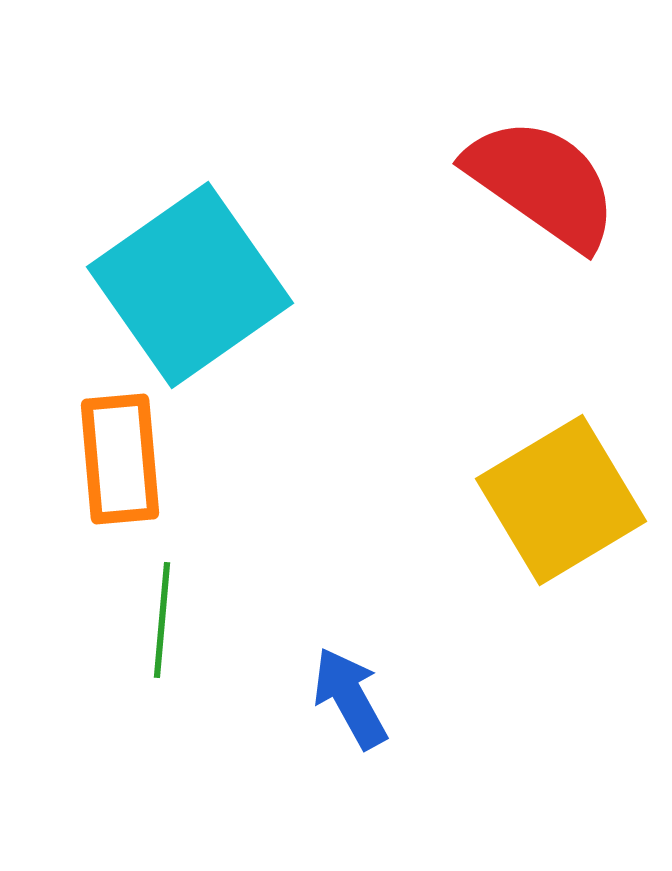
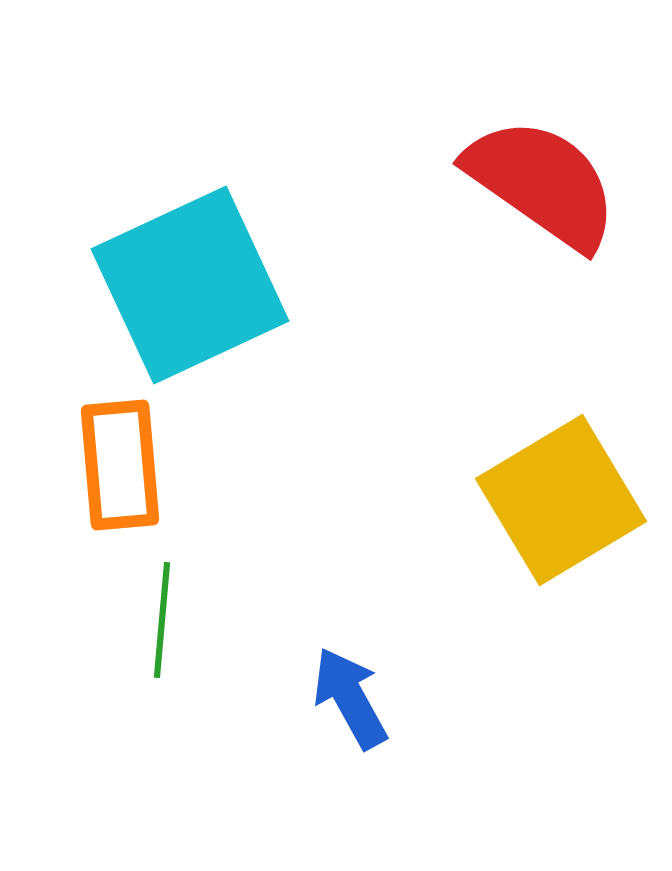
cyan square: rotated 10 degrees clockwise
orange rectangle: moved 6 px down
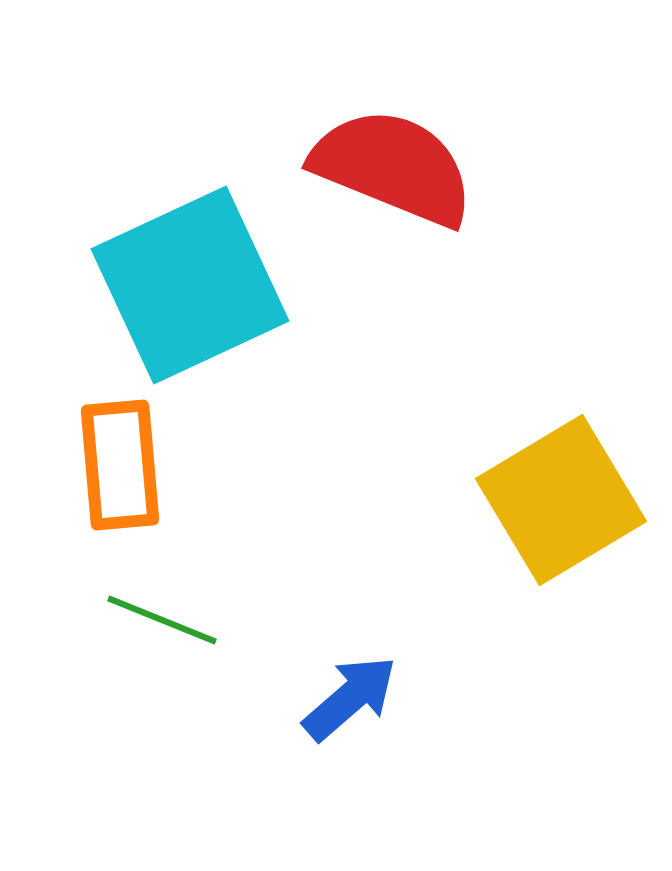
red semicircle: moved 149 px left, 16 px up; rotated 13 degrees counterclockwise
green line: rotated 73 degrees counterclockwise
blue arrow: rotated 78 degrees clockwise
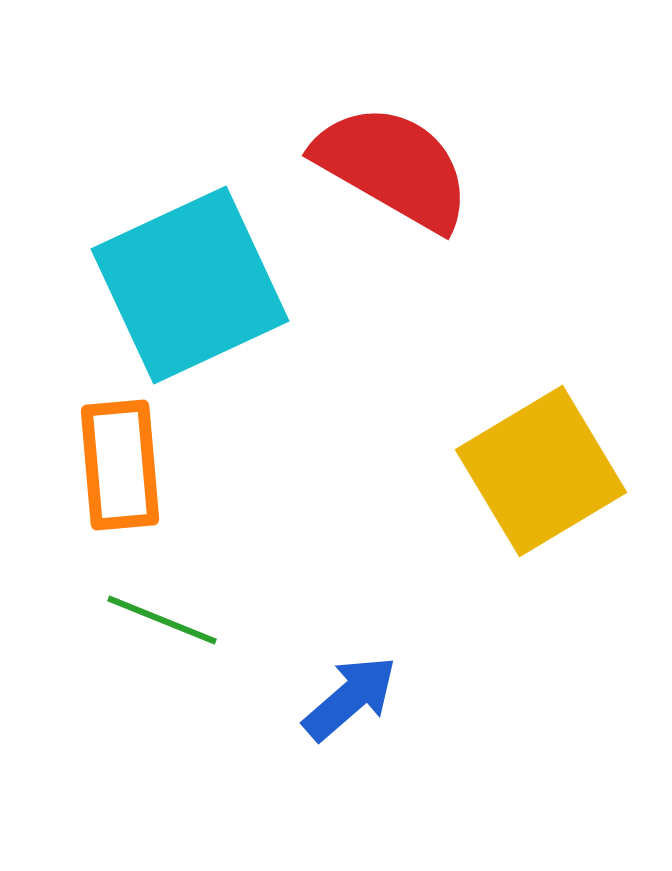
red semicircle: rotated 8 degrees clockwise
yellow square: moved 20 px left, 29 px up
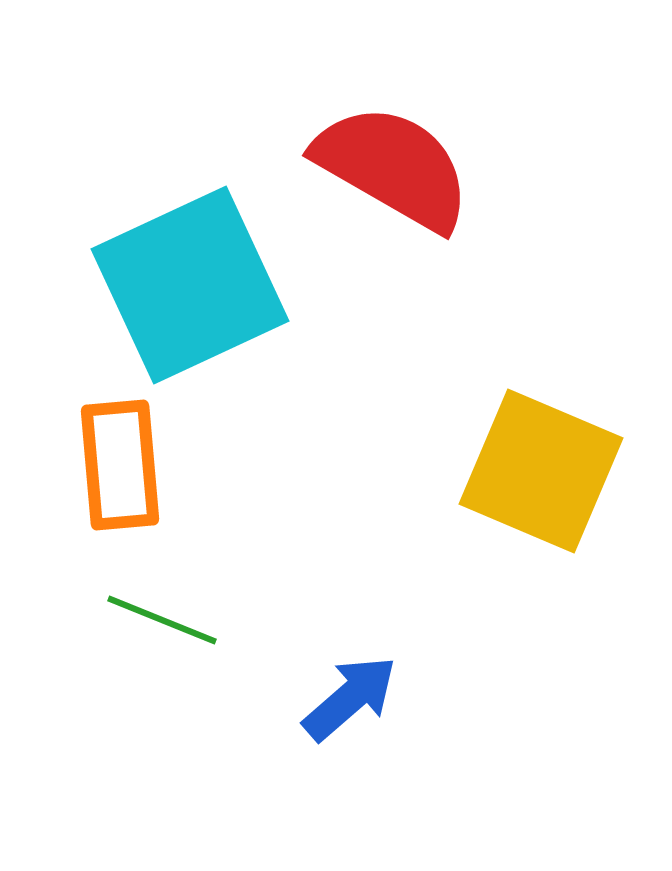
yellow square: rotated 36 degrees counterclockwise
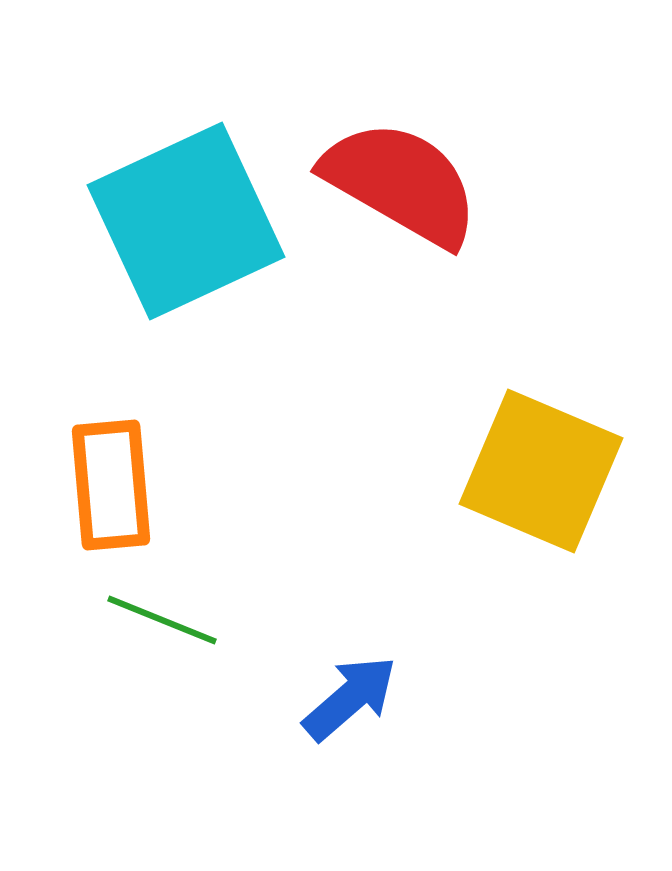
red semicircle: moved 8 px right, 16 px down
cyan square: moved 4 px left, 64 px up
orange rectangle: moved 9 px left, 20 px down
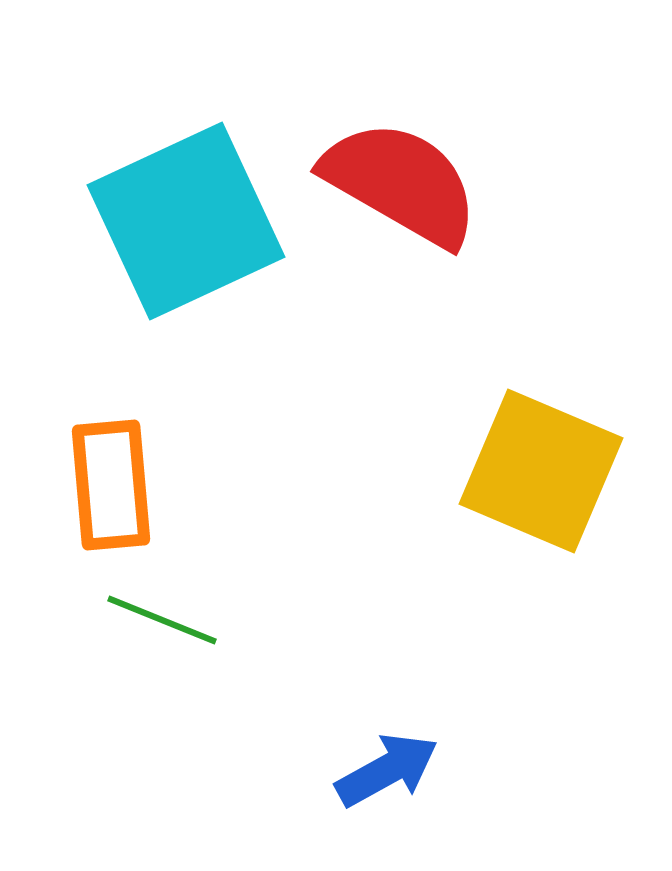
blue arrow: moved 37 px right, 72 px down; rotated 12 degrees clockwise
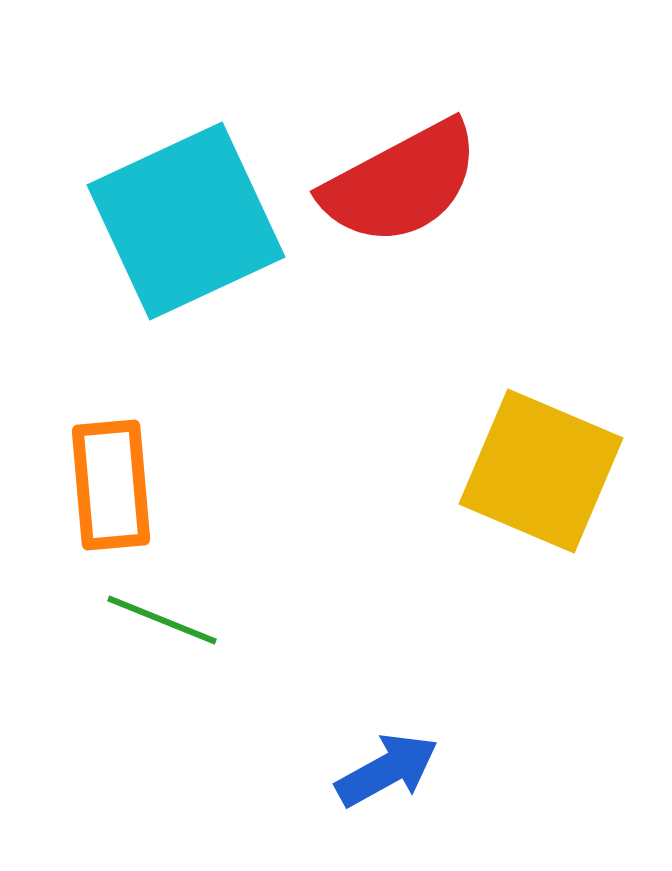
red semicircle: rotated 122 degrees clockwise
